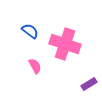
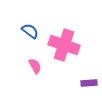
pink cross: moved 1 px left, 1 px down
purple rectangle: moved 1 px up; rotated 28 degrees clockwise
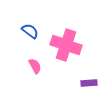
pink cross: moved 2 px right
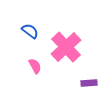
pink cross: moved 2 px down; rotated 28 degrees clockwise
